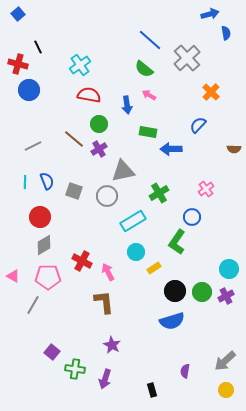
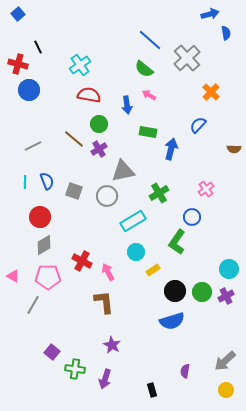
blue arrow at (171, 149): rotated 105 degrees clockwise
yellow rectangle at (154, 268): moved 1 px left, 2 px down
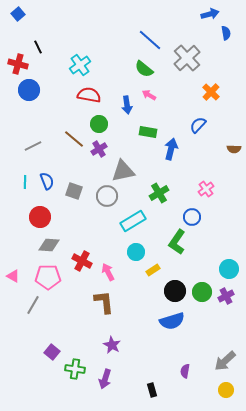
gray diamond at (44, 245): moved 5 px right; rotated 35 degrees clockwise
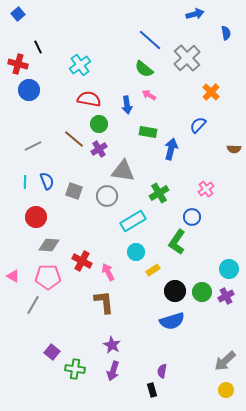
blue arrow at (210, 14): moved 15 px left
red semicircle at (89, 95): moved 4 px down
gray triangle at (123, 171): rotated 20 degrees clockwise
red circle at (40, 217): moved 4 px left
purple semicircle at (185, 371): moved 23 px left
purple arrow at (105, 379): moved 8 px right, 8 px up
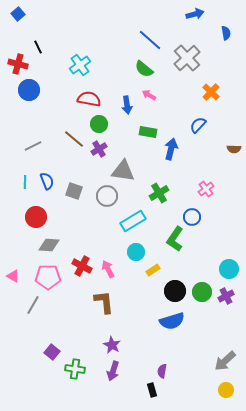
green L-shape at (177, 242): moved 2 px left, 3 px up
red cross at (82, 261): moved 5 px down
pink arrow at (108, 272): moved 3 px up
